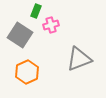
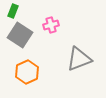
green rectangle: moved 23 px left
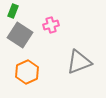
gray triangle: moved 3 px down
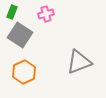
green rectangle: moved 1 px left, 1 px down
pink cross: moved 5 px left, 11 px up
orange hexagon: moved 3 px left
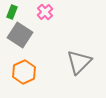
pink cross: moved 1 px left, 2 px up; rotated 28 degrees counterclockwise
gray triangle: rotated 24 degrees counterclockwise
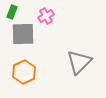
pink cross: moved 1 px right, 4 px down; rotated 14 degrees clockwise
gray square: moved 3 px right, 1 px up; rotated 35 degrees counterclockwise
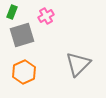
gray square: moved 1 px left, 1 px down; rotated 15 degrees counterclockwise
gray triangle: moved 1 px left, 2 px down
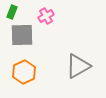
gray square: rotated 15 degrees clockwise
gray triangle: moved 2 px down; rotated 16 degrees clockwise
